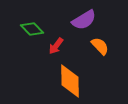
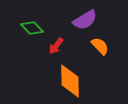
purple semicircle: moved 1 px right
green diamond: moved 1 px up
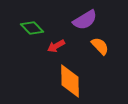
red arrow: rotated 24 degrees clockwise
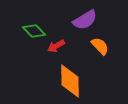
green diamond: moved 2 px right, 3 px down
